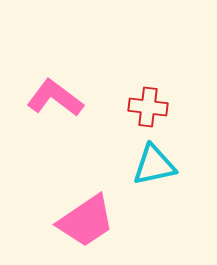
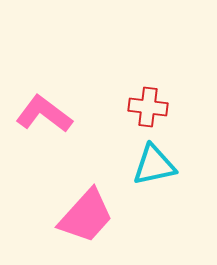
pink L-shape: moved 11 px left, 16 px down
pink trapezoid: moved 5 px up; rotated 14 degrees counterclockwise
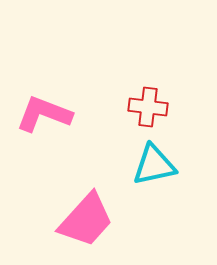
pink L-shape: rotated 16 degrees counterclockwise
pink trapezoid: moved 4 px down
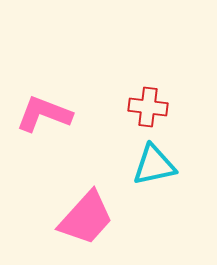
pink trapezoid: moved 2 px up
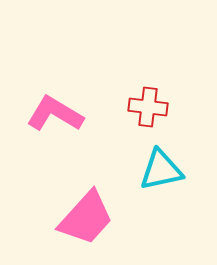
pink L-shape: moved 11 px right; rotated 10 degrees clockwise
cyan triangle: moved 7 px right, 5 px down
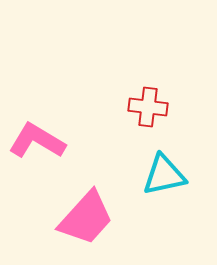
pink L-shape: moved 18 px left, 27 px down
cyan triangle: moved 3 px right, 5 px down
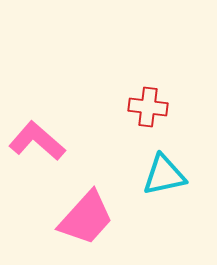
pink L-shape: rotated 10 degrees clockwise
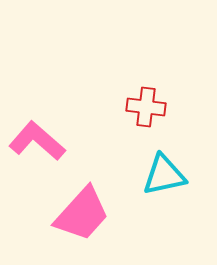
red cross: moved 2 px left
pink trapezoid: moved 4 px left, 4 px up
